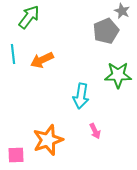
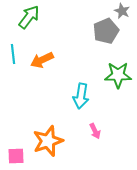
orange star: moved 1 px down
pink square: moved 1 px down
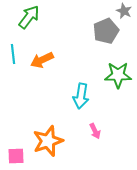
gray star: moved 2 px right
